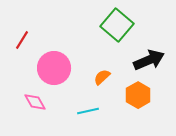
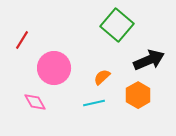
cyan line: moved 6 px right, 8 px up
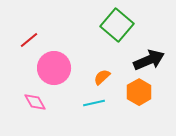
red line: moved 7 px right; rotated 18 degrees clockwise
orange hexagon: moved 1 px right, 3 px up
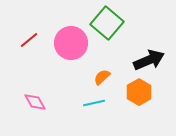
green square: moved 10 px left, 2 px up
pink circle: moved 17 px right, 25 px up
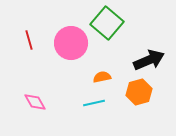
red line: rotated 66 degrees counterclockwise
orange semicircle: rotated 30 degrees clockwise
orange hexagon: rotated 15 degrees clockwise
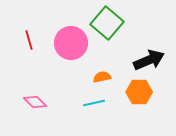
orange hexagon: rotated 15 degrees clockwise
pink diamond: rotated 15 degrees counterclockwise
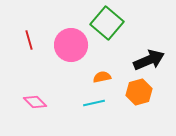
pink circle: moved 2 px down
orange hexagon: rotated 15 degrees counterclockwise
